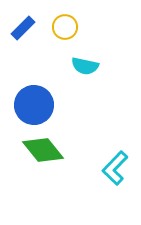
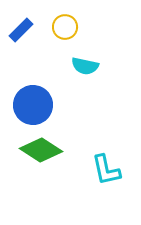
blue rectangle: moved 2 px left, 2 px down
blue circle: moved 1 px left
green diamond: moved 2 px left; rotated 18 degrees counterclockwise
cyan L-shape: moved 9 px left, 2 px down; rotated 56 degrees counterclockwise
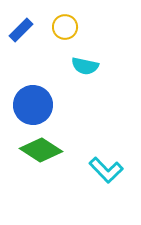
cyan L-shape: rotated 32 degrees counterclockwise
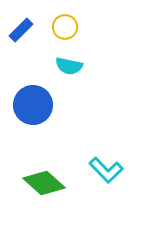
cyan semicircle: moved 16 px left
green diamond: moved 3 px right, 33 px down; rotated 9 degrees clockwise
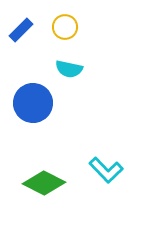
cyan semicircle: moved 3 px down
blue circle: moved 2 px up
green diamond: rotated 15 degrees counterclockwise
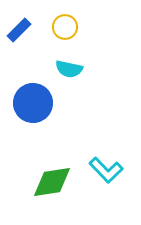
blue rectangle: moved 2 px left
green diamond: moved 8 px right, 1 px up; rotated 36 degrees counterclockwise
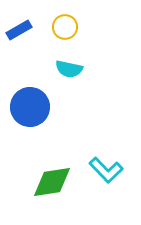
blue rectangle: rotated 15 degrees clockwise
blue circle: moved 3 px left, 4 px down
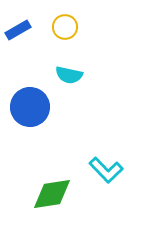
blue rectangle: moved 1 px left
cyan semicircle: moved 6 px down
green diamond: moved 12 px down
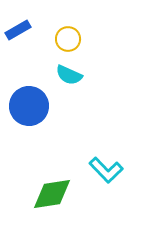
yellow circle: moved 3 px right, 12 px down
cyan semicircle: rotated 12 degrees clockwise
blue circle: moved 1 px left, 1 px up
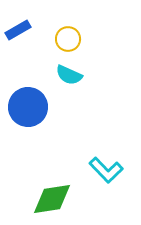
blue circle: moved 1 px left, 1 px down
green diamond: moved 5 px down
